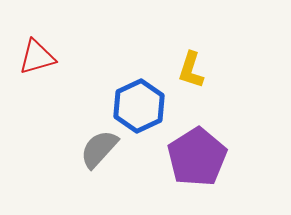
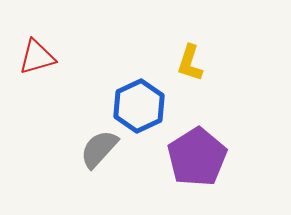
yellow L-shape: moved 1 px left, 7 px up
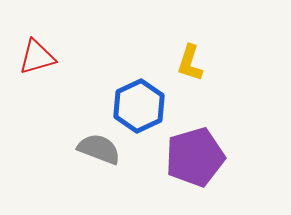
gray semicircle: rotated 69 degrees clockwise
purple pentagon: moved 2 px left; rotated 16 degrees clockwise
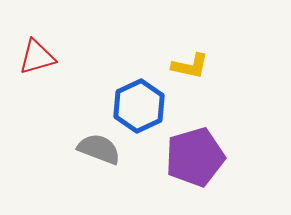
yellow L-shape: moved 3 px down; rotated 96 degrees counterclockwise
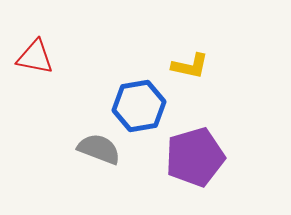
red triangle: moved 2 px left; rotated 27 degrees clockwise
blue hexagon: rotated 15 degrees clockwise
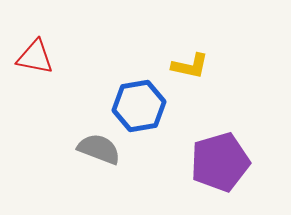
purple pentagon: moved 25 px right, 5 px down
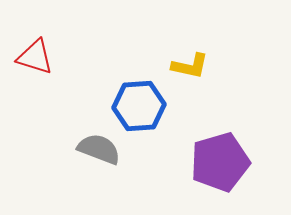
red triangle: rotated 6 degrees clockwise
blue hexagon: rotated 6 degrees clockwise
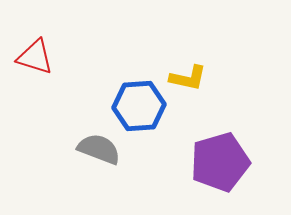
yellow L-shape: moved 2 px left, 12 px down
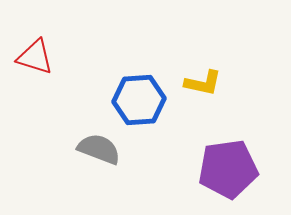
yellow L-shape: moved 15 px right, 5 px down
blue hexagon: moved 6 px up
purple pentagon: moved 8 px right, 7 px down; rotated 8 degrees clockwise
